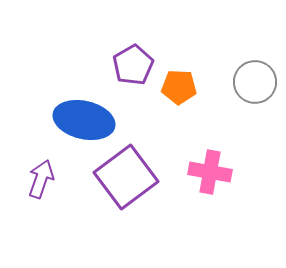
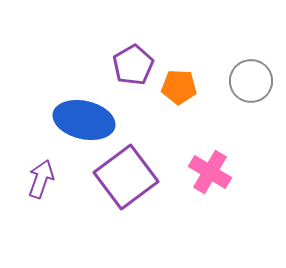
gray circle: moved 4 px left, 1 px up
pink cross: rotated 21 degrees clockwise
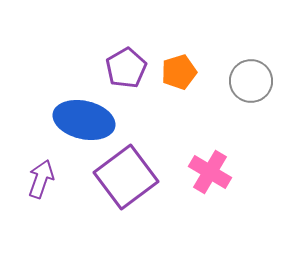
purple pentagon: moved 7 px left, 3 px down
orange pentagon: moved 15 px up; rotated 20 degrees counterclockwise
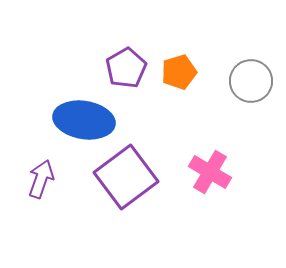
blue ellipse: rotated 4 degrees counterclockwise
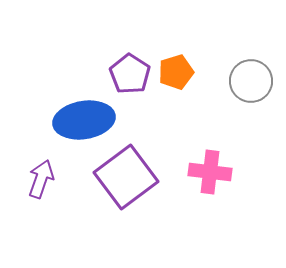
purple pentagon: moved 4 px right, 6 px down; rotated 9 degrees counterclockwise
orange pentagon: moved 3 px left
blue ellipse: rotated 18 degrees counterclockwise
pink cross: rotated 24 degrees counterclockwise
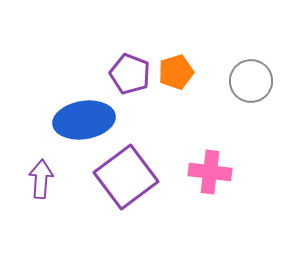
purple pentagon: rotated 12 degrees counterclockwise
purple arrow: rotated 15 degrees counterclockwise
